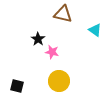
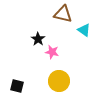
cyan triangle: moved 11 px left
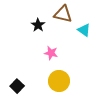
black star: moved 14 px up
pink star: moved 1 px left, 1 px down
black square: rotated 32 degrees clockwise
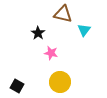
black star: moved 8 px down
cyan triangle: rotated 32 degrees clockwise
yellow circle: moved 1 px right, 1 px down
black square: rotated 16 degrees counterclockwise
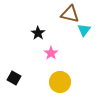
brown triangle: moved 7 px right
pink star: rotated 24 degrees clockwise
black square: moved 3 px left, 8 px up
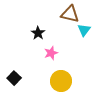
pink star: rotated 16 degrees clockwise
black square: rotated 16 degrees clockwise
yellow circle: moved 1 px right, 1 px up
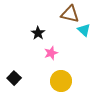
cyan triangle: rotated 24 degrees counterclockwise
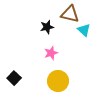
black star: moved 9 px right, 6 px up; rotated 24 degrees clockwise
yellow circle: moved 3 px left
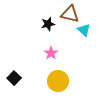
black star: moved 1 px right, 3 px up
pink star: rotated 16 degrees counterclockwise
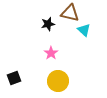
brown triangle: moved 1 px up
black square: rotated 24 degrees clockwise
